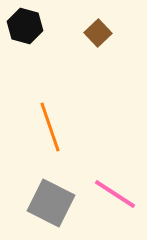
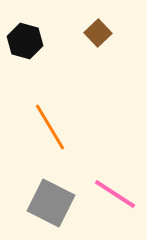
black hexagon: moved 15 px down
orange line: rotated 12 degrees counterclockwise
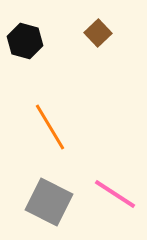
gray square: moved 2 px left, 1 px up
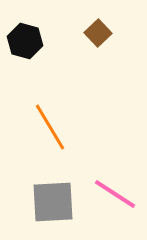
gray square: moved 4 px right; rotated 30 degrees counterclockwise
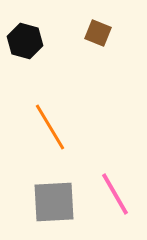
brown square: rotated 24 degrees counterclockwise
pink line: rotated 27 degrees clockwise
gray square: moved 1 px right
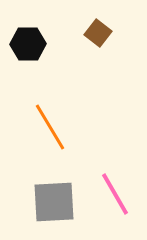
brown square: rotated 16 degrees clockwise
black hexagon: moved 3 px right, 3 px down; rotated 16 degrees counterclockwise
